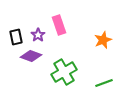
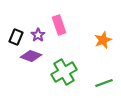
black rectangle: rotated 35 degrees clockwise
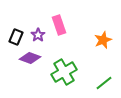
purple diamond: moved 1 px left, 2 px down
green line: rotated 18 degrees counterclockwise
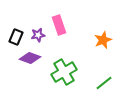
purple star: rotated 24 degrees clockwise
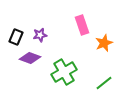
pink rectangle: moved 23 px right
purple star: moved 2 px right
orange star: moved 1 px right, 3 px down
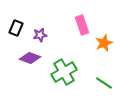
black rectangle: moved 9 px up
green line: rotated 72 degrees clockwise
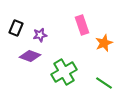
purple diamond: moved 2 px up
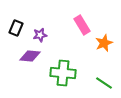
pink rectangle: rotated 12 degrees counterclockwise
purple diamond: rotated 15 degrees counterclockwise
green cross: moved 1 px left, 1 px down; rotated 35 degrees clockwise
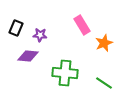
purple star: rotated 16 degrees clockwise
purple diamond: moved 2 px left
green cross: moved 2 px right
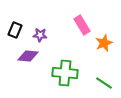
black rectangle: moved 1 px left, 2 px down
